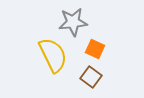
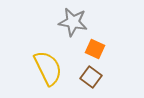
gray star: rotated 16 degrees clockwise
yellow semicircle: moved 5 px left, 13 px down
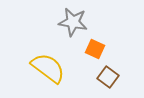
yellow semicircle: rotated 27 degrees counterclockwise
brown square: moved 17 px right
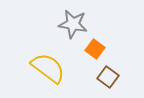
gray star: moved 2 px down
orange square: rotated 12 degrees clockwise
